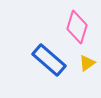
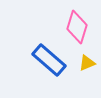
yellow triangle: rotated 12 degrees clockwise
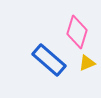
pink diamond: moved 5 px down
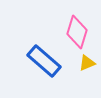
blue rectangle: moved 5 px left, 1 px down
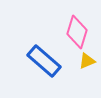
yellow triangle: moved 2 px up
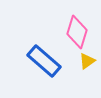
yellow triangle: rotated 12 degrees counterclockwise
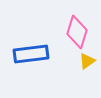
blue rectangle: moved 13 px left, 7 px up; rotated 48 degrees counterclockwise
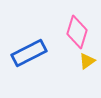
blue rectangle: moved 2 px left, 1 px up; rotated 20 degrees counterclockwise
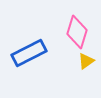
yellow triangle: moved 1 px left
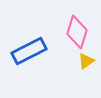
blue rectangle: moved 2 px up
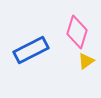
blue rectangle: moved 2 px right, 1 px up
